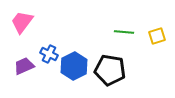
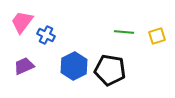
blue cross: moved 3 px left, 19 px up
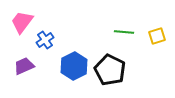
blue cross: moved 1 px left, 5 px down; rotated 30 degrees clockwise
black pentagon: rotated 16 degrees clockwise
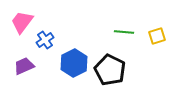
blue hexagon: moved 3 px up
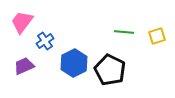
blue cross: moved 1 px down
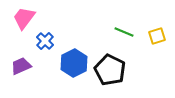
pink trapezoid: moved 2 px right, 4 px up
green line: rotated 18 degrees clockwise
blue cross: rotated 12 degrees counterclockwise
purple trapezoid: moved 3 px left
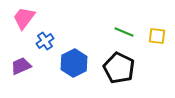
yellow square: rotated 24 degrees clockwise
blue cross: rotated 12 degrees clockwise
black pentagon: moved 9 px right, 2 px up
